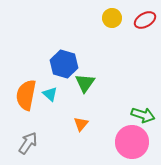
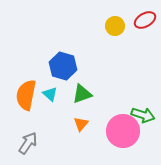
yellow circle: moved 3 px right, 8 px down
blue hexagon: moved 1 px left, 2 px down
green triangle: moved 3 px left, 11 px down; rotated 35 degrees clockwise
pink circle: moved 9 px left, 11 px up
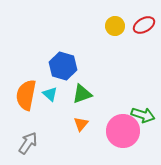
red ellipse: moved 1 px left, 5 px down
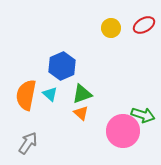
yellow circle: moved 4 px left, 2 px down
blue hexagon: moved 1 px left; rotated 20 degrees clockwise
orange triangle: moved 11 px up; rotated 28 degrees counterclockwise
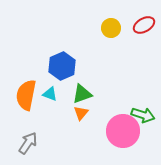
cyan triangle: rotated 21 degrees counterclockwise
orange triangle: rotated 28 degrees clockwise
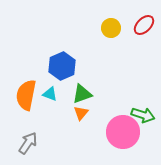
red ellipse: rotated 15 degrees counterclockwise
pink circle: moved 1 px down
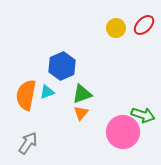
yellow circle: moved 5 px right
cyan triangle: moved 3 px left, 2 px up; rotated 42 degrees counterclockwise
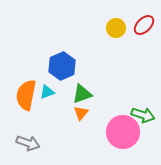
gray arrow: rotated 75 degrees clockwise
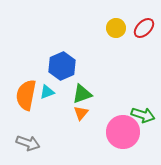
red ellipse: moved 3 px down
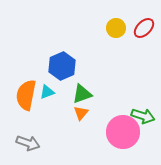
green arrow: moved 1 px down
